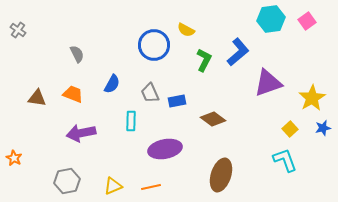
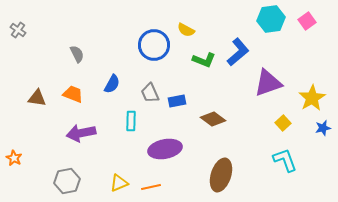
green L-shape: rotated 85 degrees clockwise
yellow square: moved 7 px left, 6 px up
yellow triangle: moved 6 px right, 3 px up
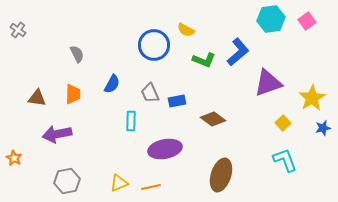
orange trapezoid: rotated 70 degrees clockwise
purple arrow: moved 24 px left, 1 px down
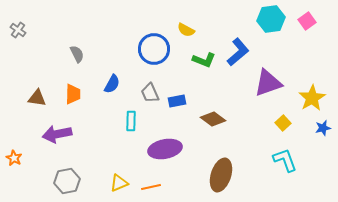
blue circle: moved 4 px down
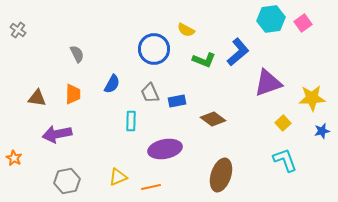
pink square: moved 4 px left, 2 px down
yellow star: rotated 28 degrees clockwise
blue star: moved 1 px left, 3 px down
yellow triangle: moved 1 px left, 6 px up
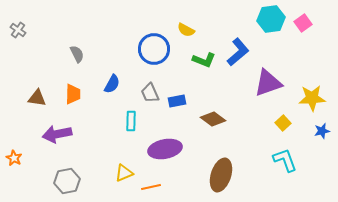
yellow triangle: moved 6 px right, 4 px up
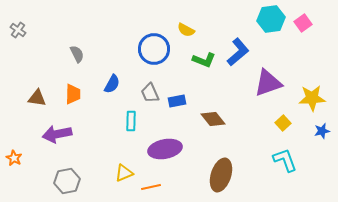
brown diamond: rotated 15 degrees clockwise
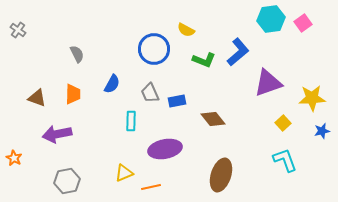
brown triangle: rotated 12 degrees clockwise
